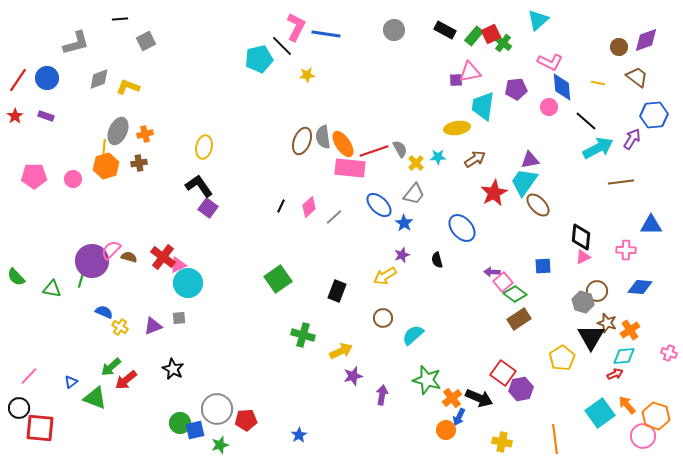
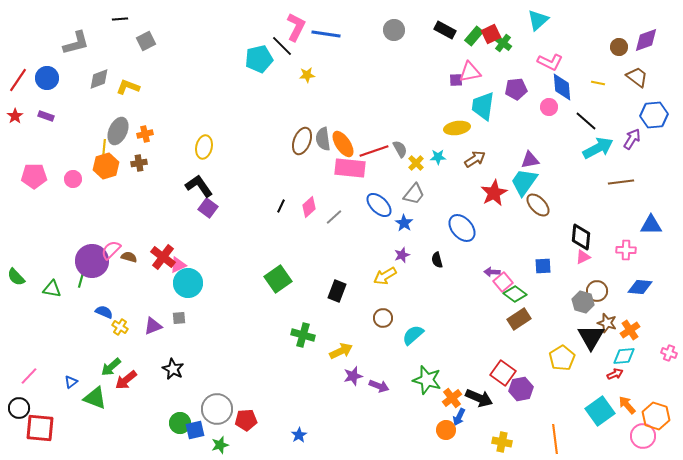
gray semicircle at (323, 137): moved 2 px down
purple arrow at (382, 395): moved 3 px left, 9 px up; rotated 102 degrees clockwise
cyan square at (600, 413): moved 2 px up
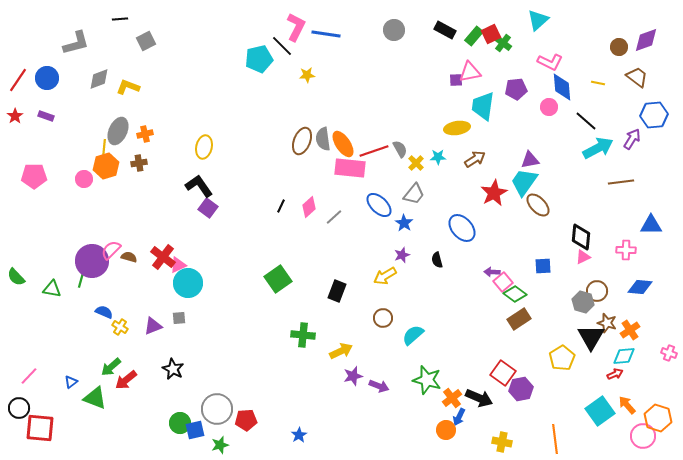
pink circle at (73, 179): moved 11 px right
green cross at (303, 335): rotated 10 degrees counterclockwise
orange hexagon at (656, 416): moved 2 px right, 2 px down
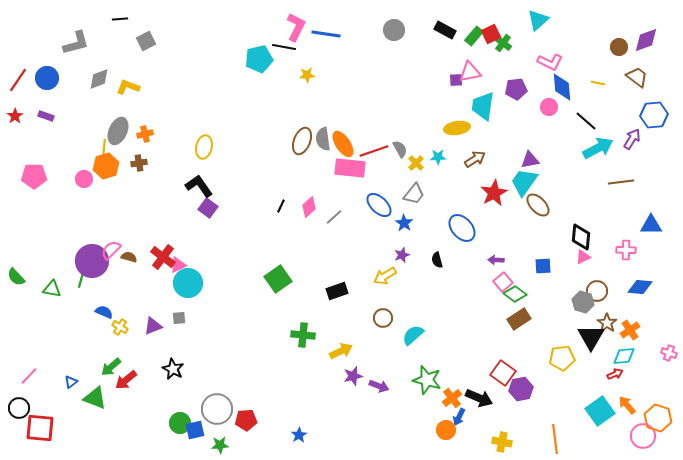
black line at (282, 46): moved 2 px right, 1 px down; rotated 35 degrees counterclockwise
purple arrow at (492, 272): moved 4 px right, 12 px up
black rectangle at (337, 291): rotated 50 degrees clockwise
brown star at (607, 323): rotated 18 degrees clockwise
yellow pentagon at (562, 358): rotated 25 degrees clockwise
green star at (220, 445): rotated 12 degrees clockwise
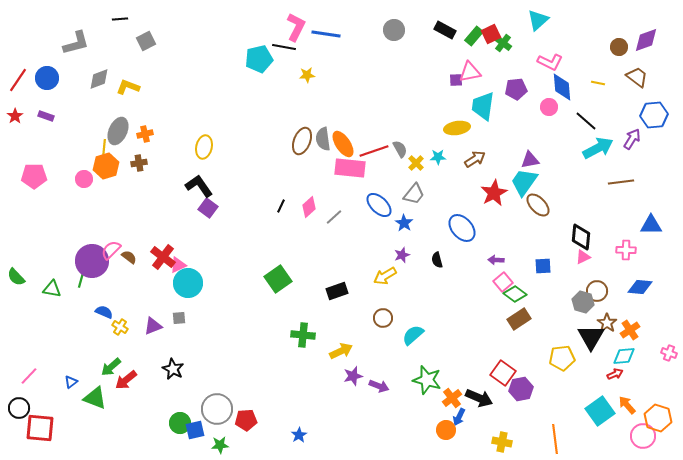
brown semicircle at (129, 257): rotated 21 degrees clockwise
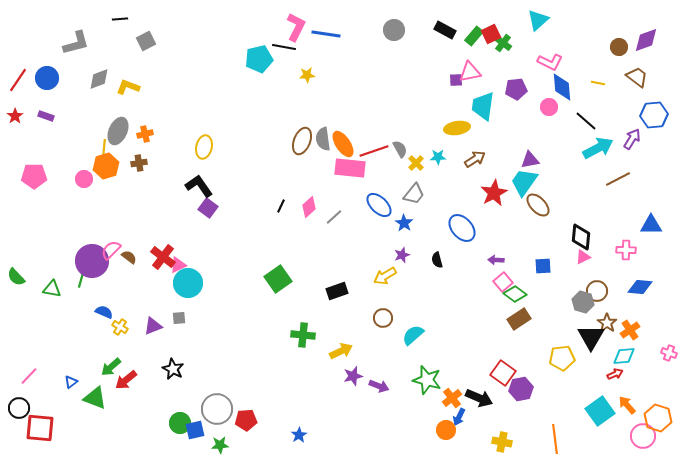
brown line at (621, 182): moved 3 px left, 3 px up; rotated 20 degrees counterclockwise
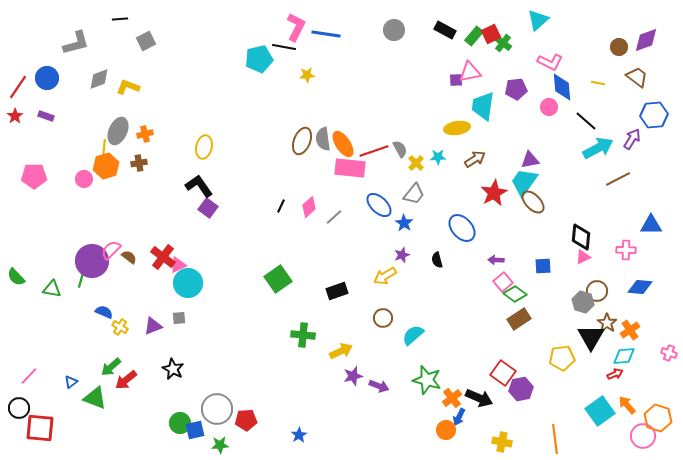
red line at (18, 80): moved 7 px down
brown ellipse at (538, 205): moved 5 px left, 3 px up
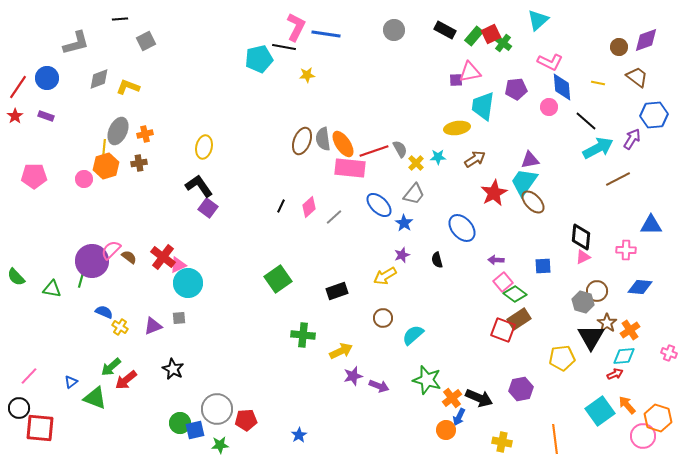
red square at (503, 373): moved 43 px up; rotated 15 degrees counterclockwise
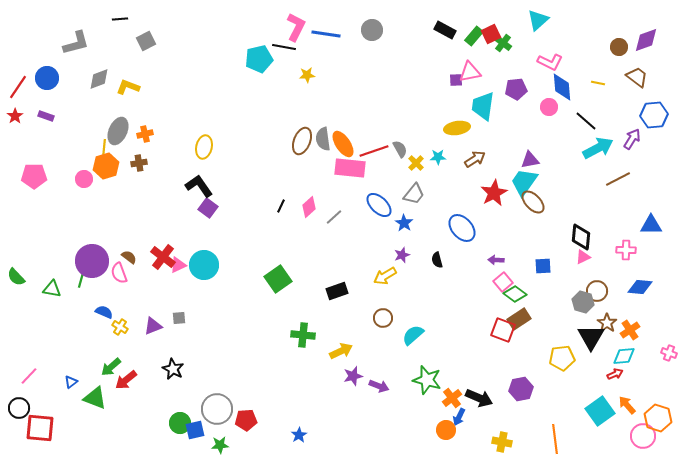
gray circle at (394, 30): moved 22 px left
pink semicircle at (111, 250): moved 8 px right, 23 px down; rotated 65 degrees counterclockwise
cyan circle at (188, 283): moved 16 px right, 18 px up
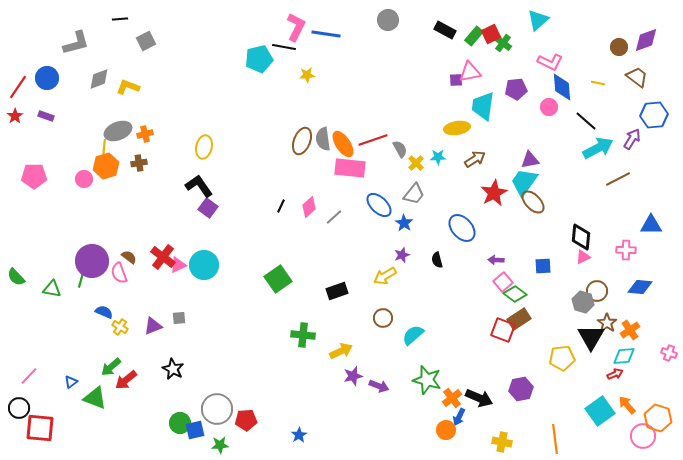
gray circle at (372, 30): moved 16 px right, 10 px up
gray ellipse at (118, 131): rotated 44 degrees clockwise
red line at (374, 151): moved 1 px left, 11 px up
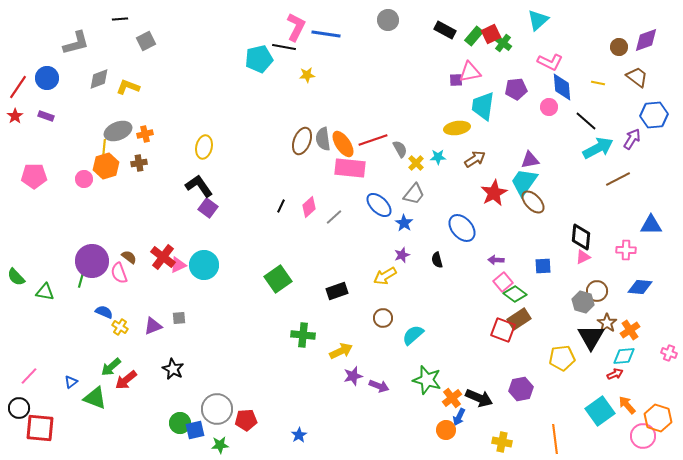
green triangle at (52, 289): moved 7 px left, 3 px down
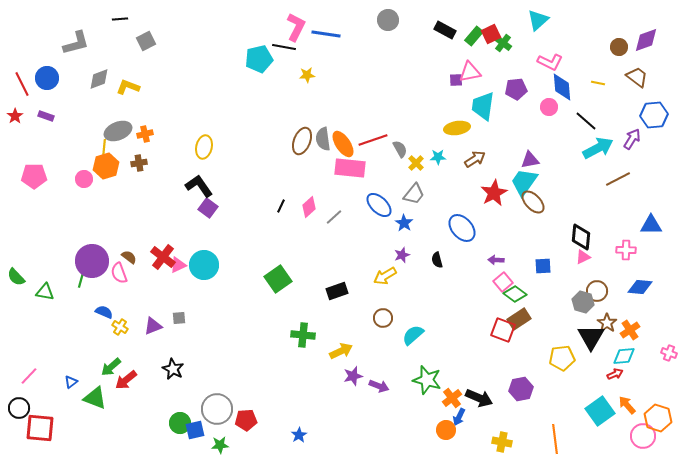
red line at (18, 87): moved 4 px right, 3 px up; rotated 60 degrees counterclockwise
